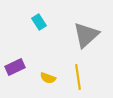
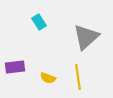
gray triangle: moved 2 px down
purple rectangle: rotated 18 degrees clockwise
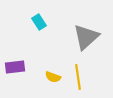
yellow semicircle: moved 5 px right, 1 px up
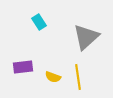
purple rectangle: moved 8 px right
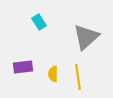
yellow semicircle: moved 3 px up; rotated 70 degrees clockwise
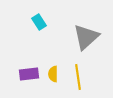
purple rectangle: moved 6 px right, 7 px down
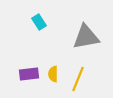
gray triangle: rotated 32 degrees clockwise
yellow line: moved 2 px down; rotated 30 degrees clockwise
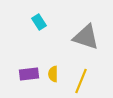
gray triangle: rotated 28 degrees clockwise
yellow line: moved 3 px right, 2 px down
